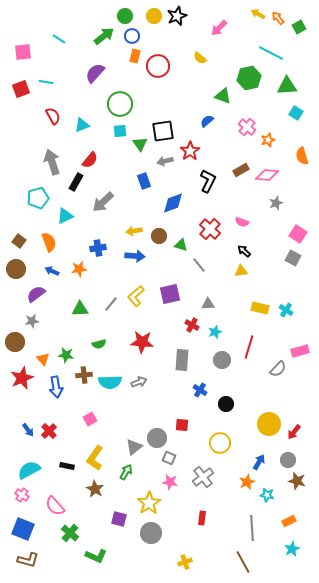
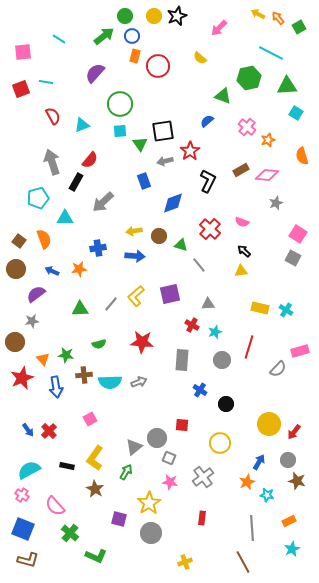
cyan triangle at (65, 216): moved 2 px down; rotated 24 degrees clockwise
orange semicircle at (49, 242): moved 5 px left, 3 px up
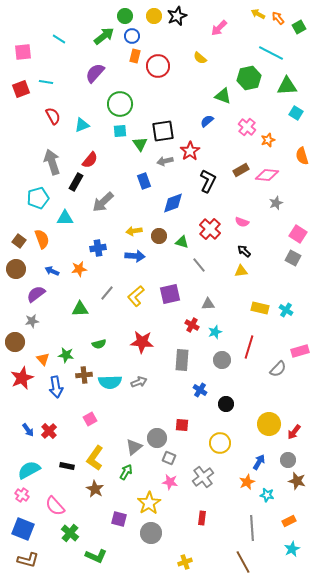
orange semicircle at (44, 239): moved 2 px left
green triangle at (181, 245): moved 1 px right, 3 px up
gray line at (111, 304): moved 4 px left, 11 px up
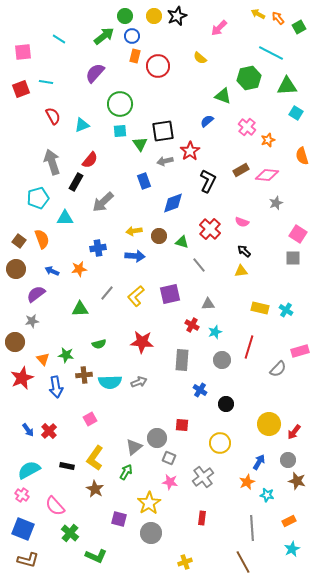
gray square at (293, 258): rotated 28 degrees counterclockwise
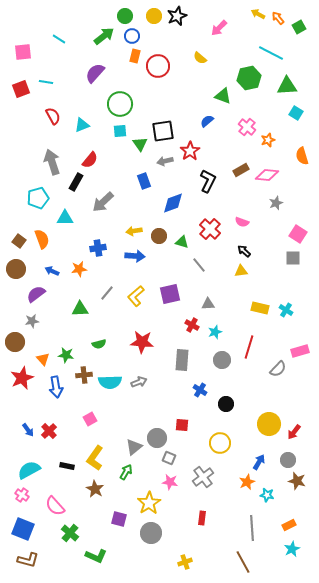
orange rectangle at (289, 521): moved 4 px down
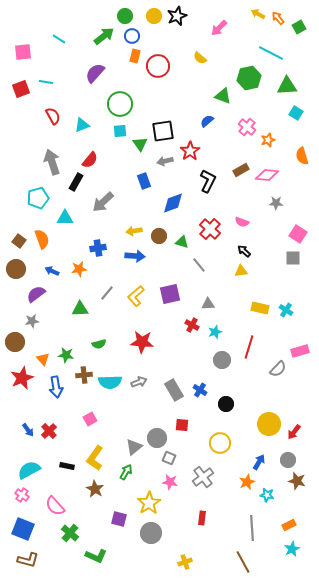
gray star at (276, 203): rotated 24 degrees clockwise
gray rectangle at (182, 360): moved 8 px left, 30 px down; rotated 35 degrees counterclockwise
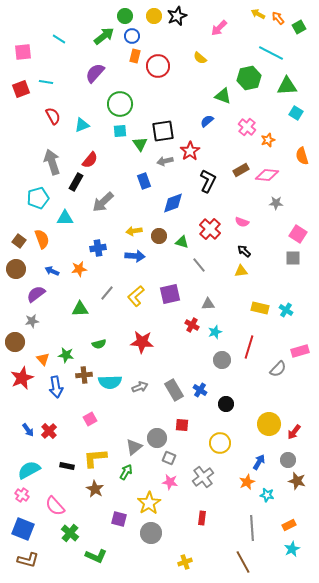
gray arrow at (139, 382): moved 1 px right, 5 px down
yellow L-shape at (95, 458): rotated 50 degrees clockwise
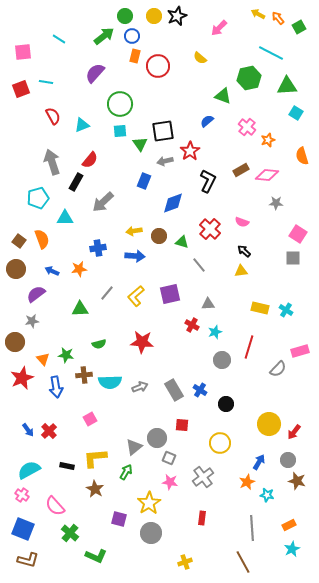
blue rectangle at (144, 181): rotated 42 degrees clockwise
